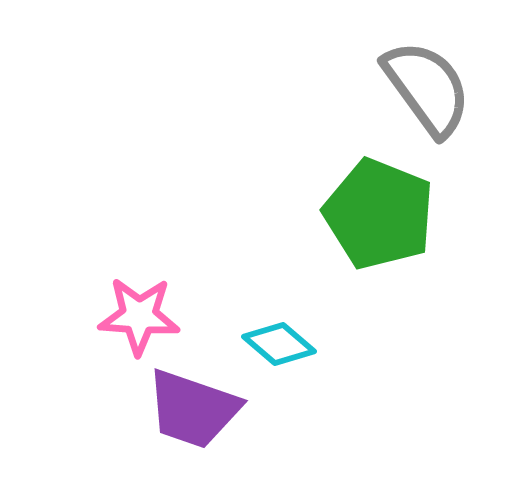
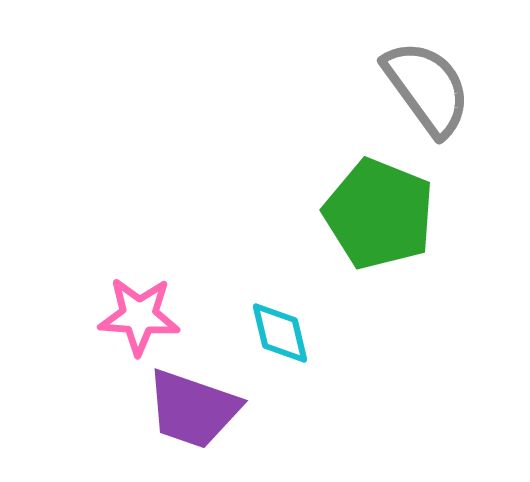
cyan diamond: moved 1 px right, 11 px up; rotated 36 degrees clockwise
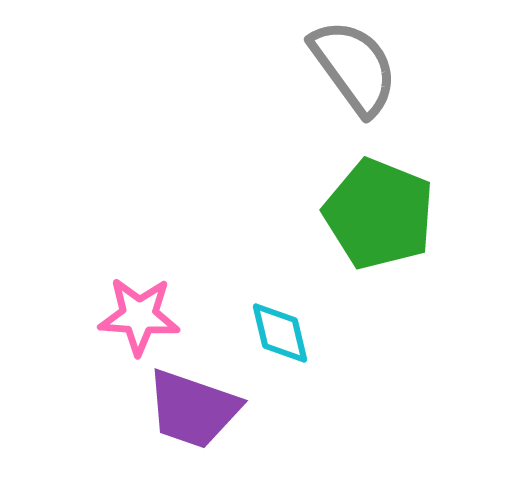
gray semicircle: moved 73 px left, 21 px up
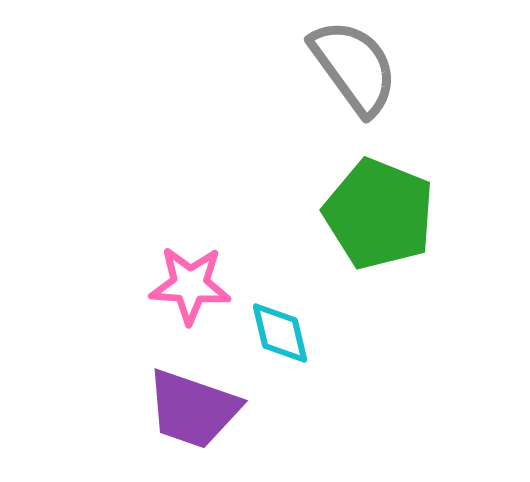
pink star: moved 51 px right, 31 px up
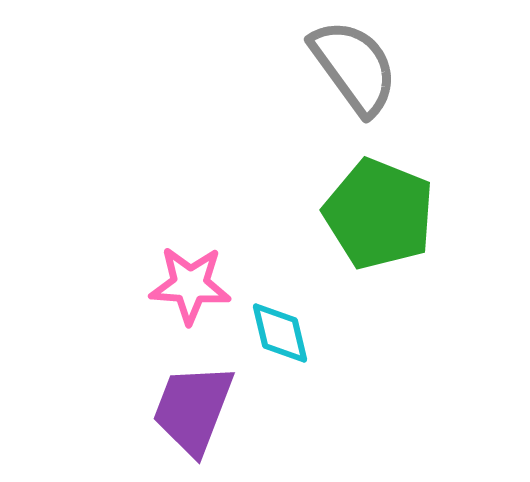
purple trapezoid: rotated 92 degrees clockwise
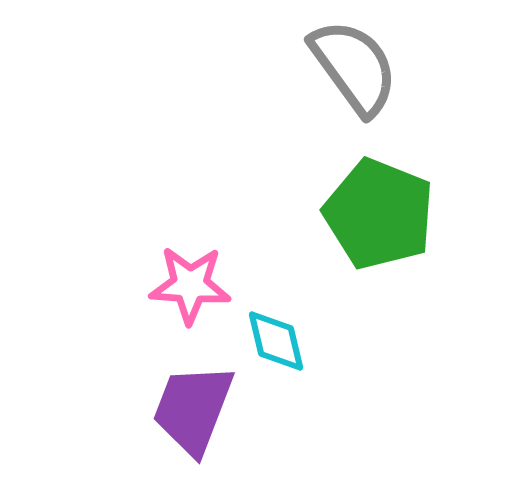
cyan diamond: moved 4 px left, 8 px down
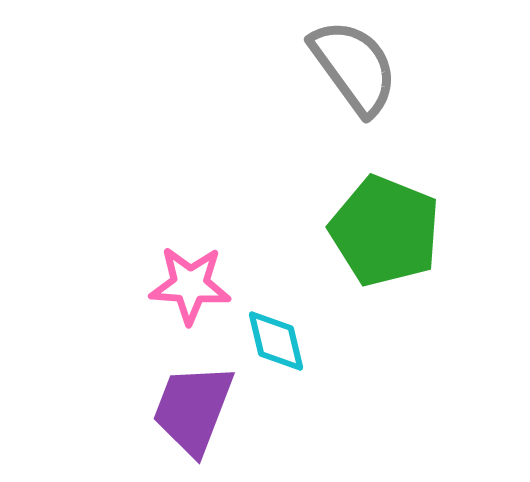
green pentagon: moved 6 px right, 17 px down
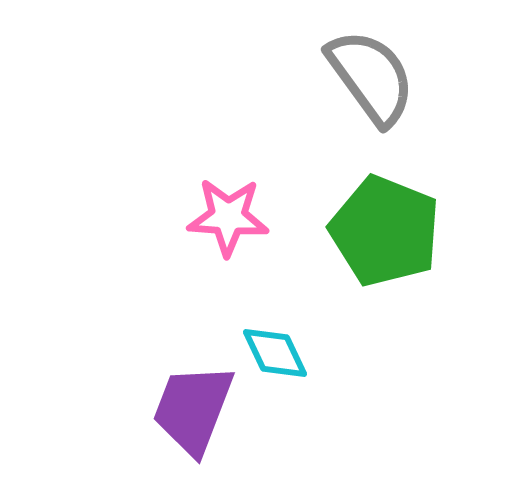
gray semicircle: moved 17 px right, 10 px down
pink star: moved 38 px right, 68 px up
cyan diamond: moved 1 px left, 12 px down; rotated 12 degrees counterclockwise
